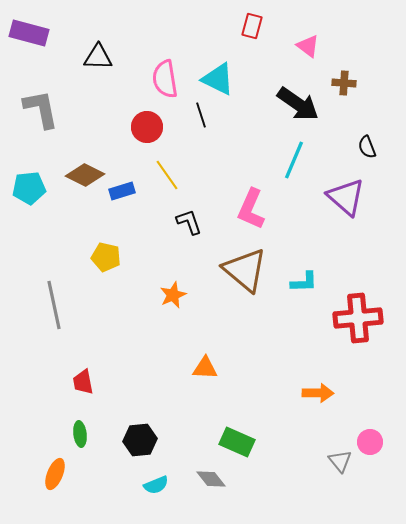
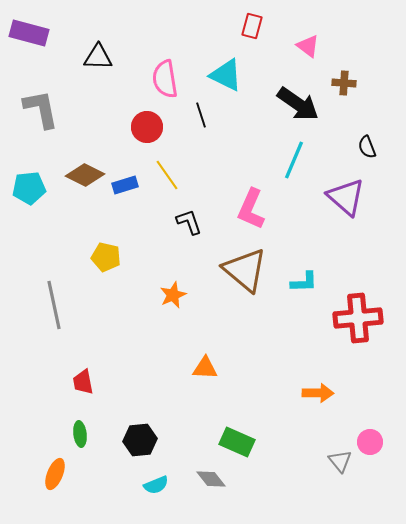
cyan triangle: moved 8 px right, 4 px up
blue rectangle: moved 3 px right, 6 px up
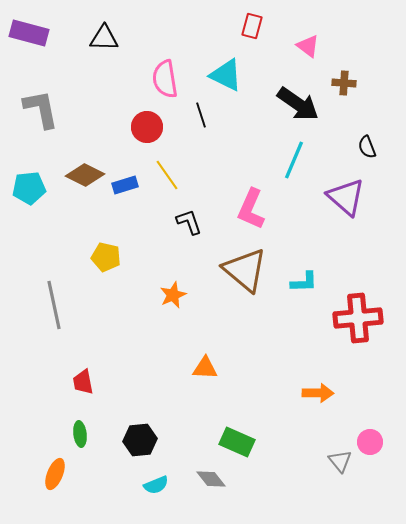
black triangle: moved 6 px right, 19 px up
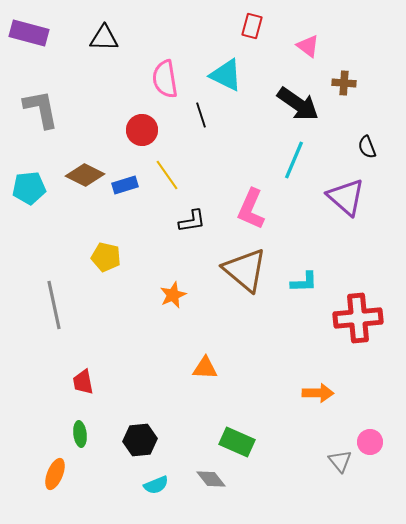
red circle: moved 5 px left, 3 px down
black L-shape: moved 3 px right, 1 px up; rotated 100 degrees clockwise
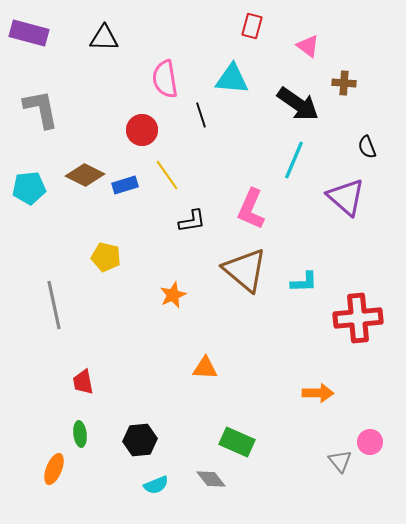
cyan triangle: moved 6 px right, 4 px down; rotated 21 degrees counterclockwise
orange ellipse: moved 1 px left, 5 px up
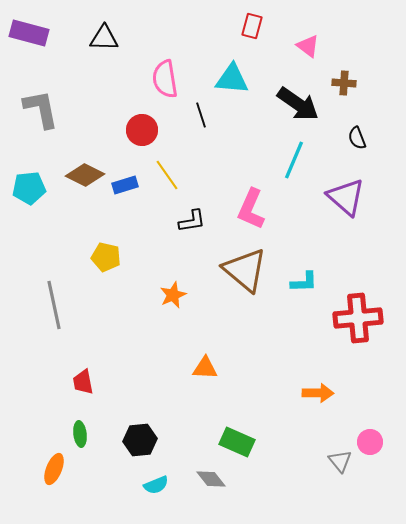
black semicircle: moved 10 px left, 9 px up
